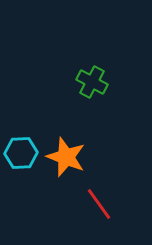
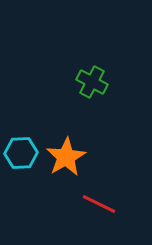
orange star: rotated 21 degrees clockwise
red line: rotated 28 degrees counterclockwise
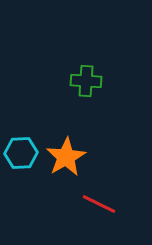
green cross: moved 6 px left, 1 px up; rotated 24 degrees counterclockwise
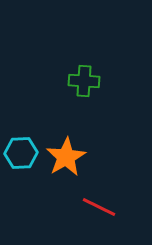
green cross: moved 2 px left
red line: moved 3 px down
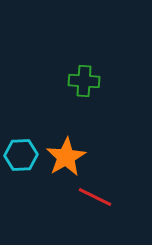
cyan hexagon: moved 2 px down
red line: moved 4 px left, 10 px up
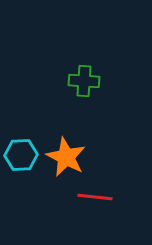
orange star: rotated 15 degrees counterclockwise
red line: rotated 20 degrees counterclockwise
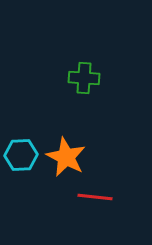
green cross: moved 3 px up
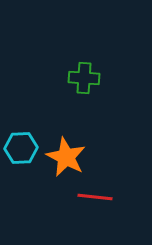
cyan hexagon: moved 7 px up
